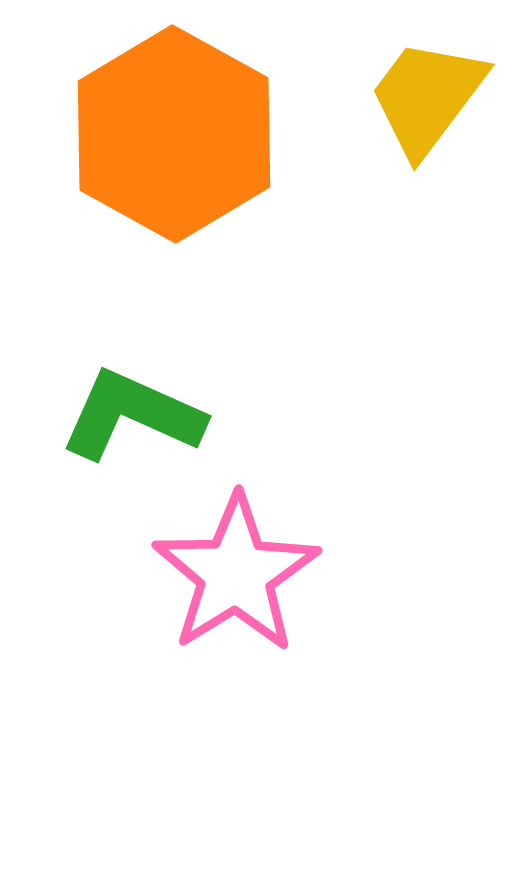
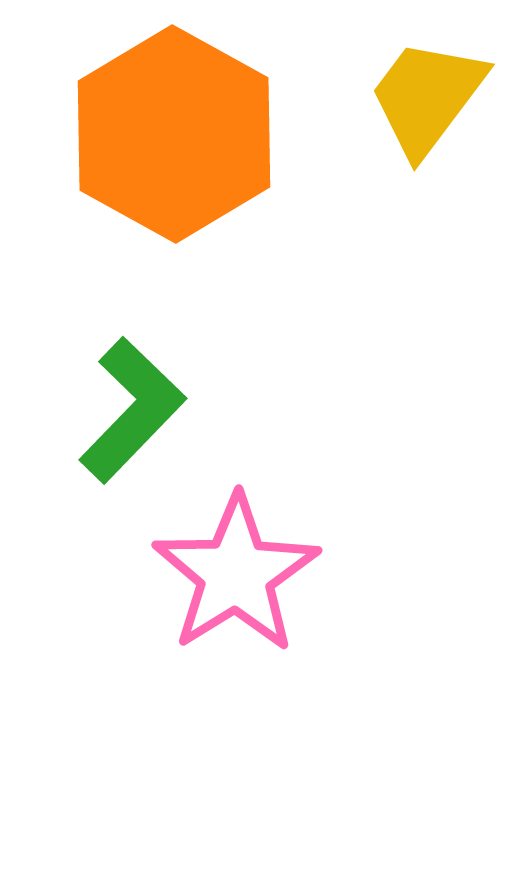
green L-shape: moved 5 px up; rotated 110 degrees clockwise
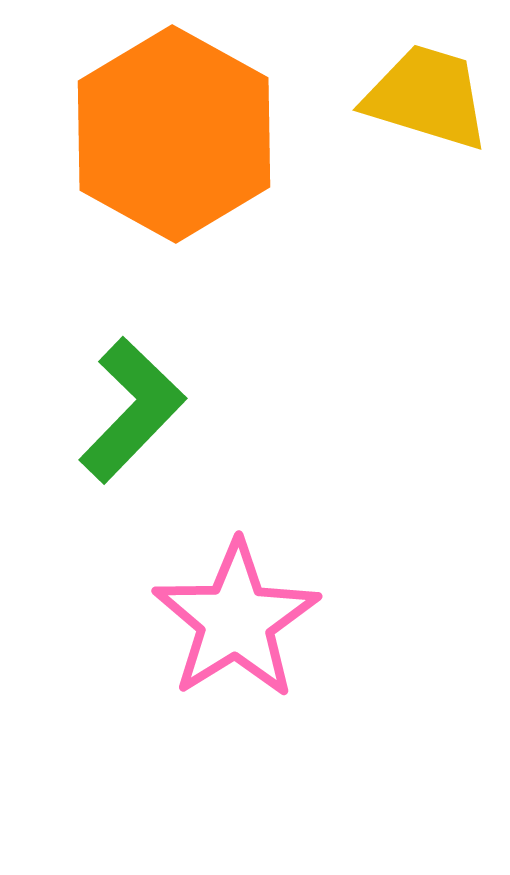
yellow trapezoid: rotated 70 degrees clockwise
pink star: moved 46 px down
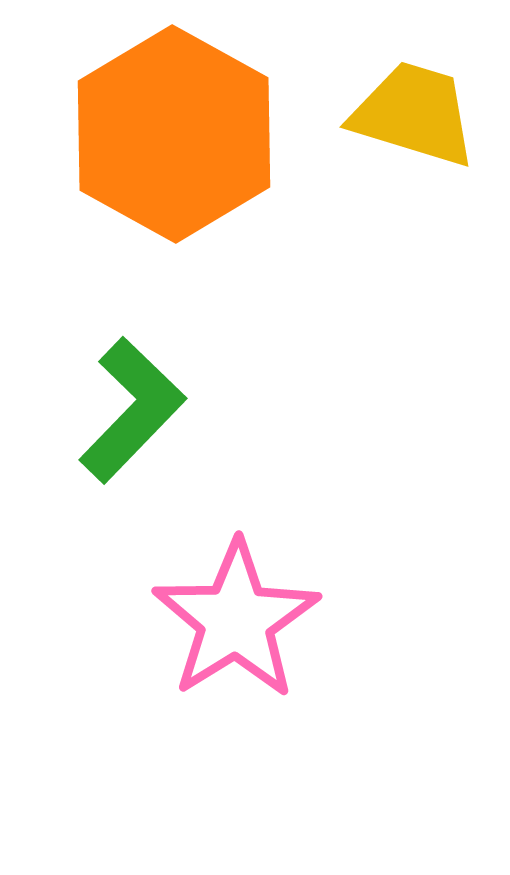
yellow trapezoid: moved 13 px left, 17 px down
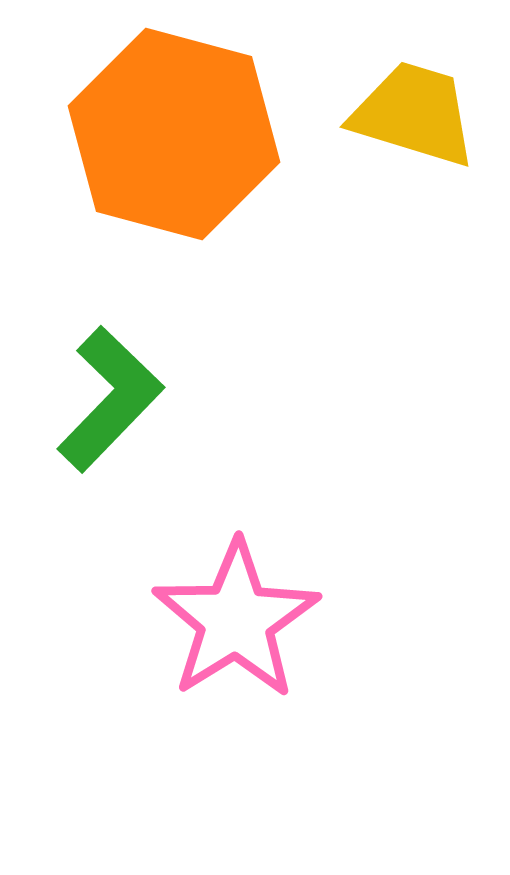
orange hexagon: rotated 14 degrees counterclockwise
green L-shape: moved 22 px left, 11 px up
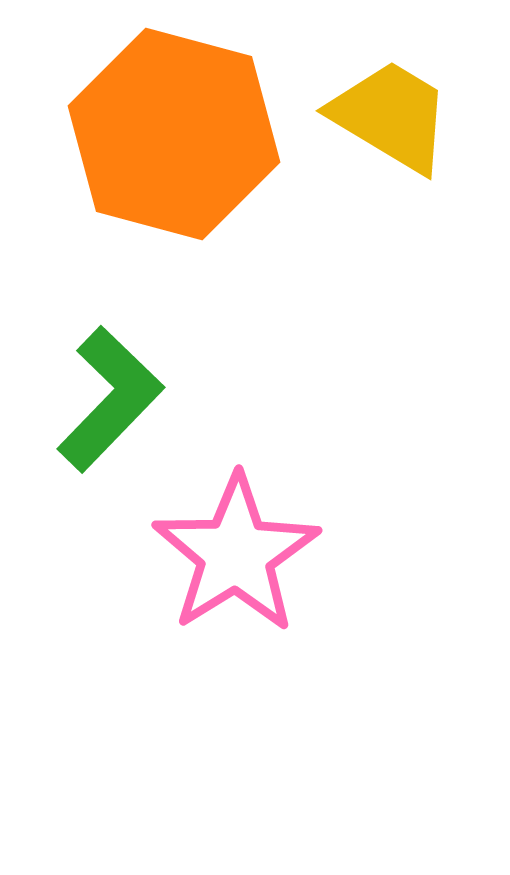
yellow trapezoid: moved 23 px left, 2 px down; rotated 14 degrees clockwise
pink star: moved 66 px up
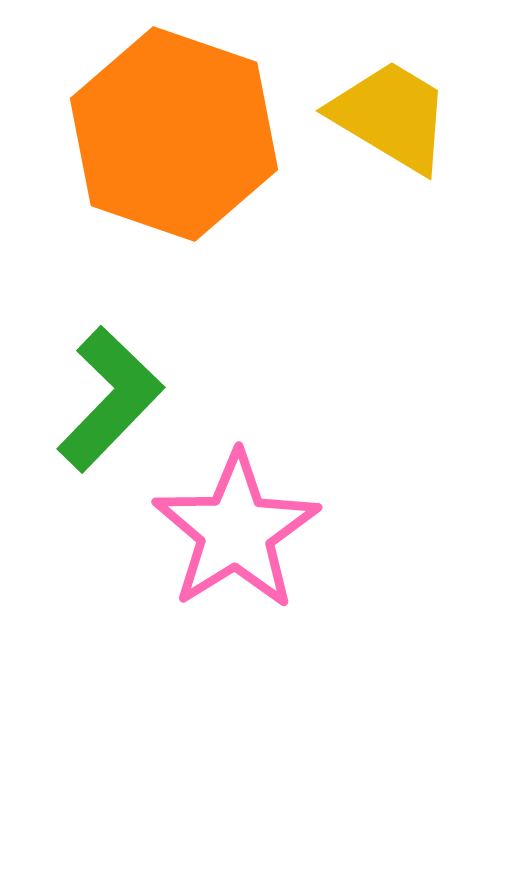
orange hexagon: rotated 4 degrees clockwise
pink star: moved 23 px up
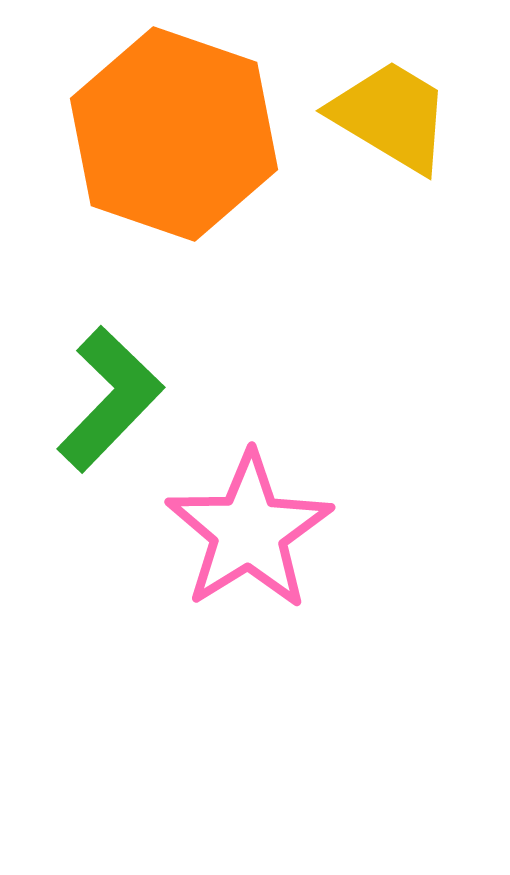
pink star: moved 13 px right
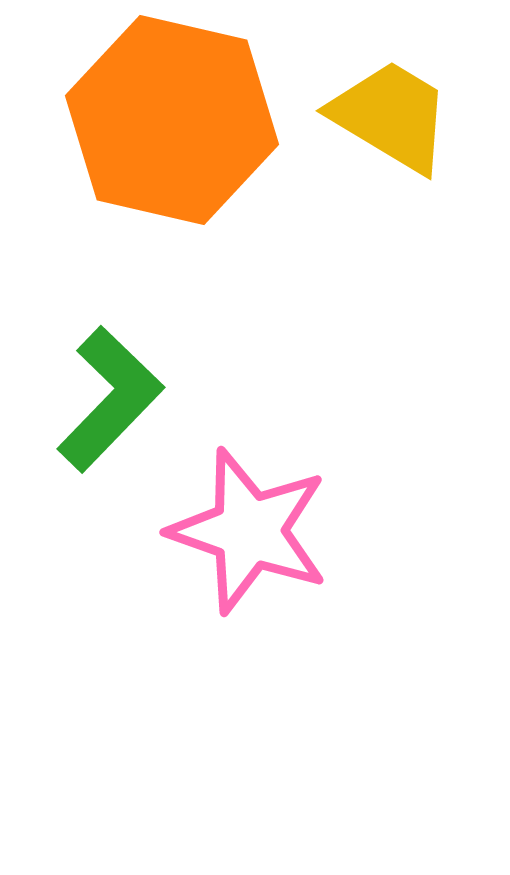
orange hexagon: moved 2 px left, 14 px up; rotated 6 degrees counterclockwise
pink star: rotated 21 degrees counterclockwise
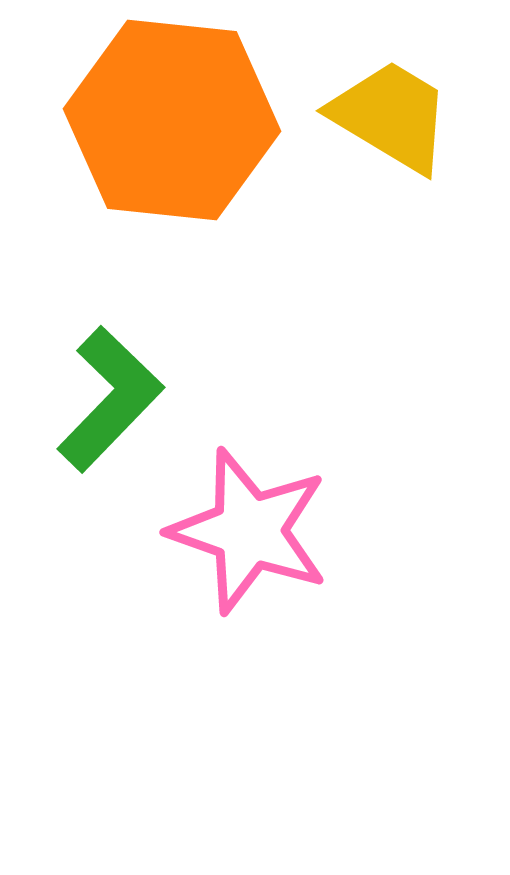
orange hexagon: rotated 7 degrees counterclockwise
